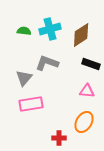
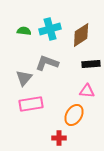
black rectangle: rotated 24 degrees counterclockwise
orange ellipse: moved 10 px left, 7 px up
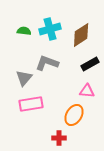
black rectangle: moved 1 px left; rotated 24 degrees counterclockwise
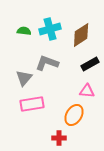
pink rectangle: moved 1 px right
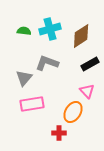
brown diamond: moved 1 px down
pink triangle: rotated 42 degrees clockwise
orange ellipse: moved 1 px left, 3 px up
red cross: moved 5 px up
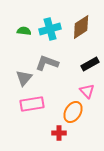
brown diamond: moved 9 px up
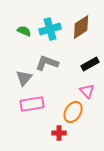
green semicircle: rotated 16 degrees clockwise
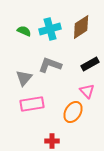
gray L-shape: moved 3 px right, 2 px down
red cross: moved 7 px left, 8 px down
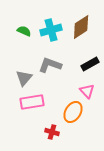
cyan cross: moved 1 px right, 1 px down
pink rectangle: moved 2 px up
red cross: moved 9 px up; rotated 16 degrees clockwise
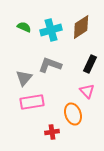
green semicircle: moved 4 px up
black rectangle: rotated 36 degrees counterclockwise
orange ellipse: moved 2 px down; rotated 50 degrees counterclockwise
red cross: rotated 24 degrees counterclockwise
